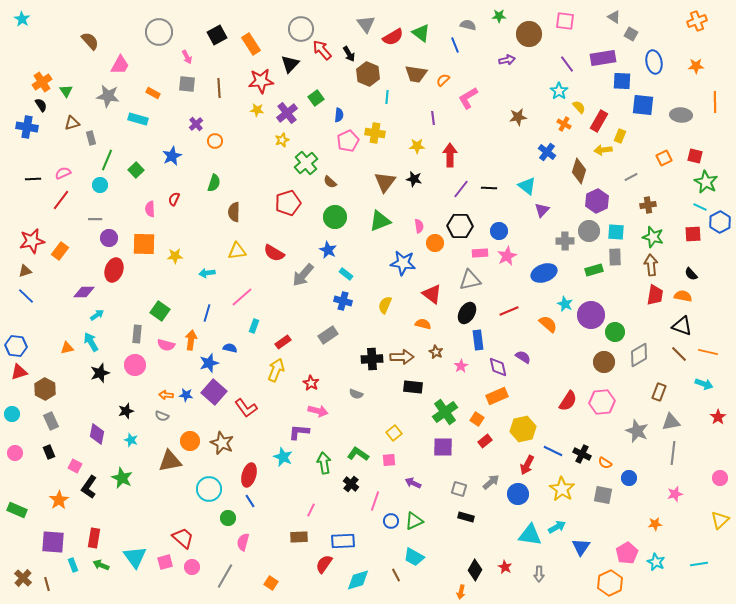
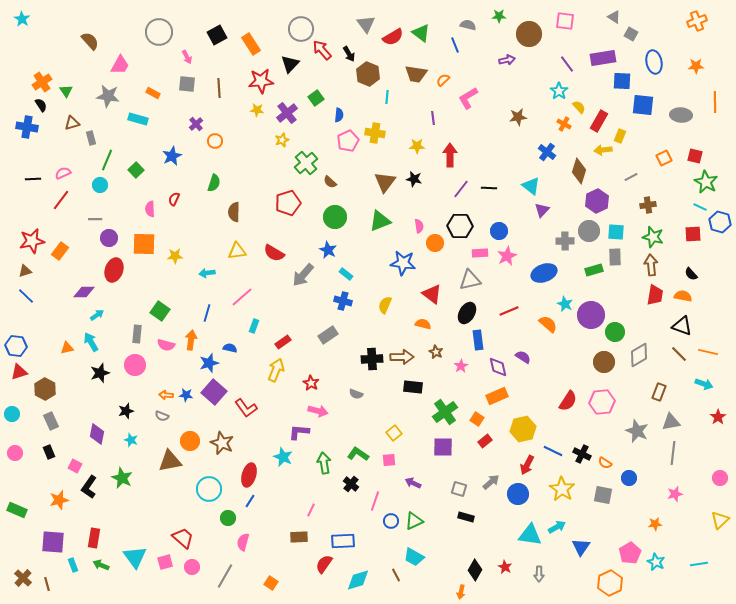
cyan triangle at (527, 186): moved 4 px right
blue hexagon at (720, 222): rotated 15 degrees counterclockwise
orange star at (59, 500): rotated 18 degrees clockwise
blue line at (250, 501): rotated 64 degrees clockwise
pink pentagon at (627, 553): moved 3 px right
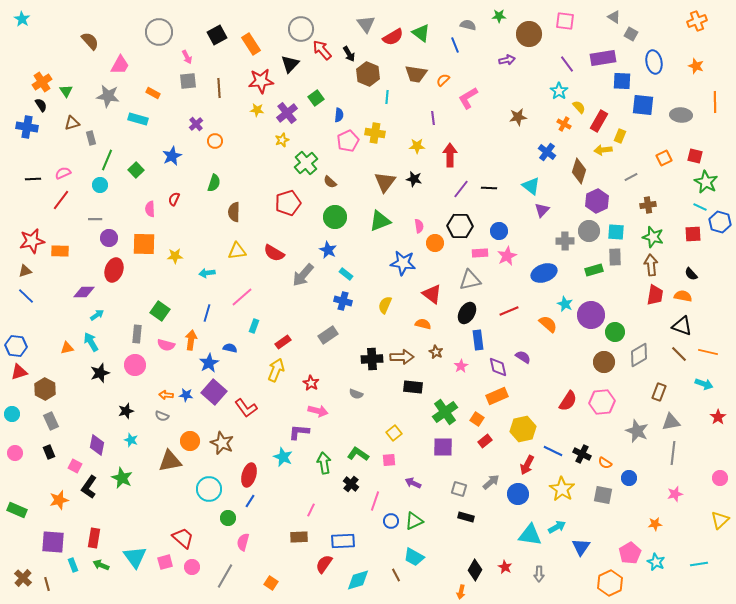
orange star at (696, 66): rotated 21 degrees clockwise
gray square at (187, 84): moved 1 px right, 3 px up; rotated 12 degrees counterclockwise
orange rectangle at (60, 251): rotated 54 degrees clockwise
blue star at (209, 363): rotated 12 degrees counterclockwise
purple diamond at (97, 434): moved 11 px down
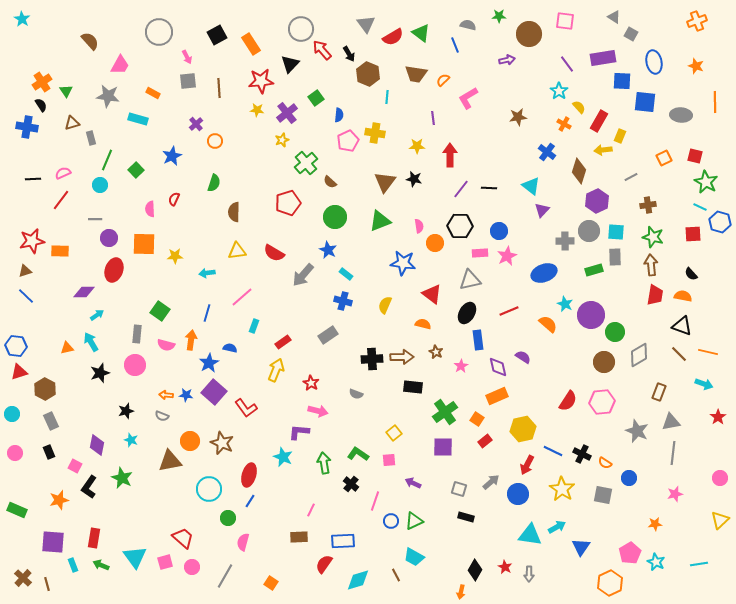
blue square at (643, 105): moved 2 px right, 3 px up
gray arrow at (539, 574): moved 10 px left
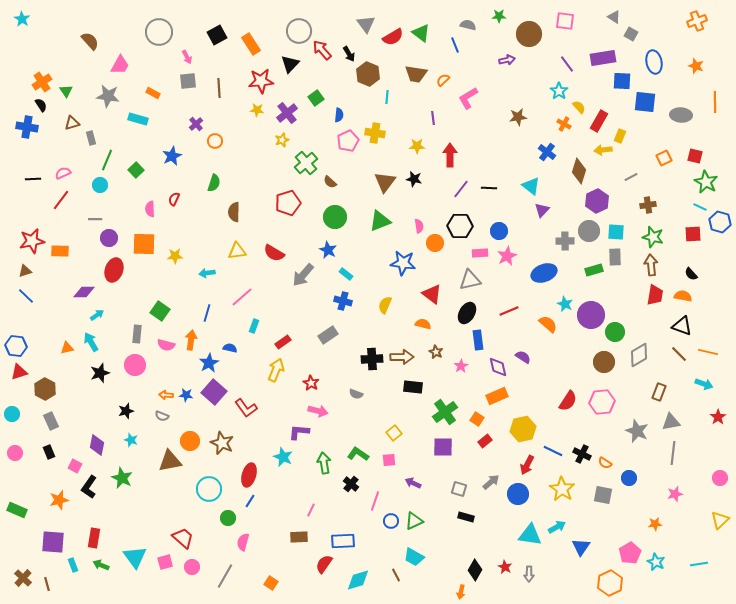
gray circle at (301, 29): moved 2 px left, 2 px down
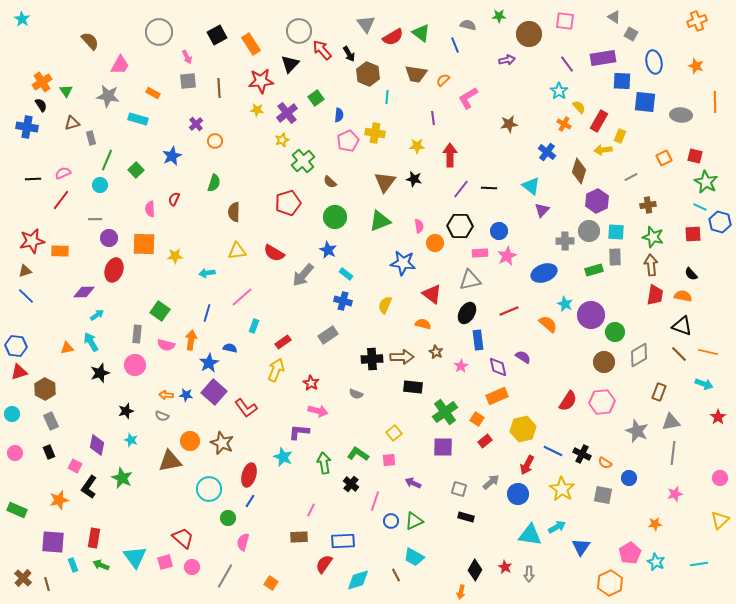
brown star at (518, 117): moved 9 px left, 7 px down
green cross at (306, 163): moved 3 px left, 2 px up
